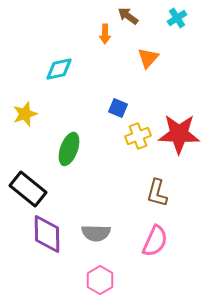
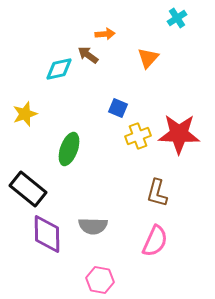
brown arrow: moved 40 px left, 39 px down
orange arrow: rotated 96 degrees counterclockwise
gray semicircle: moved 3 px left, 7 px up
pink hexagon: rotated 20 degrees counterclockwise
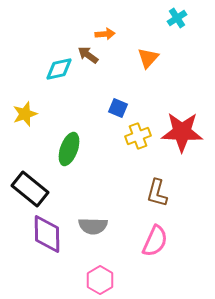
red star: moved 3 px right, 2 px up
black rectangle: moved 2 px right
pink hexagon: rotated 20 degrees clockwise
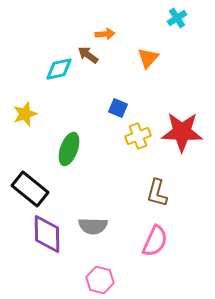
pink hexagon: rotated 16 degrees counterclockwise
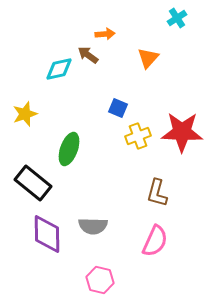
black rectangle: moved 3 px right, 6 px up
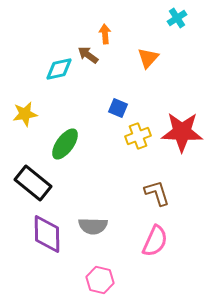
orange arrow: rotated 90 degrees counterclockwise
yellow star: rotated 10 degrees clockwise
green ellipse: moved 4 px left, 5 px up; rotated 16 degrees clockwise
brown L-shape: rotated 148 degrees clockwise
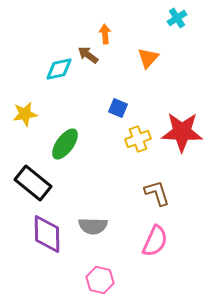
yellow cross: moved 3 px down
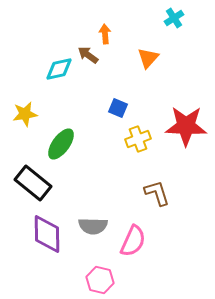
cyan cross: moved 3 px left
red star: moved 4 px right, 6 px up
green ellipse: moved 4 px left
pink semicircle: moved 22 px left
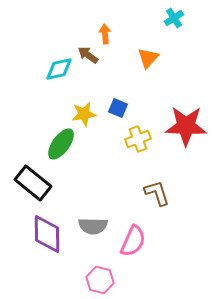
yellow star: moved 59 px right
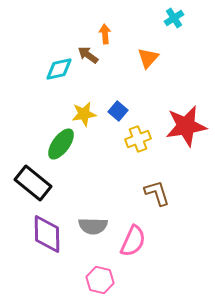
blue square: moved 3 px down; rotated 18 degrees clockwise
red star: rotated 12 degrees counterclockwise
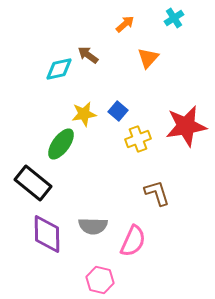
orange arrow: moved 20 px right, 10 px up; rotated 54 degrees clockwise
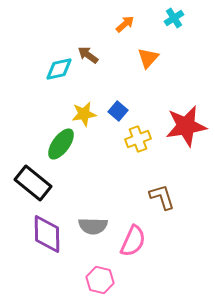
brown L-shape: moved 5 px right, 4 px down
